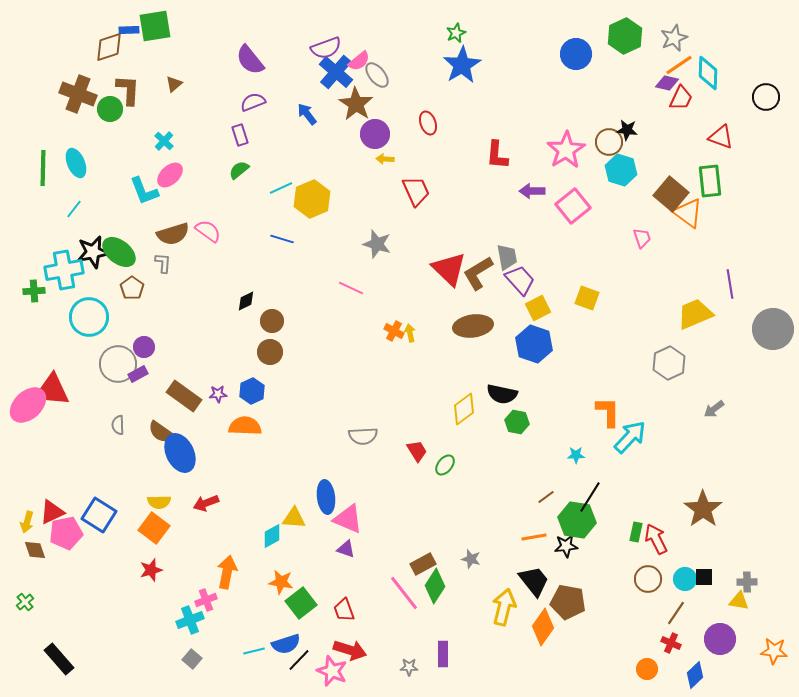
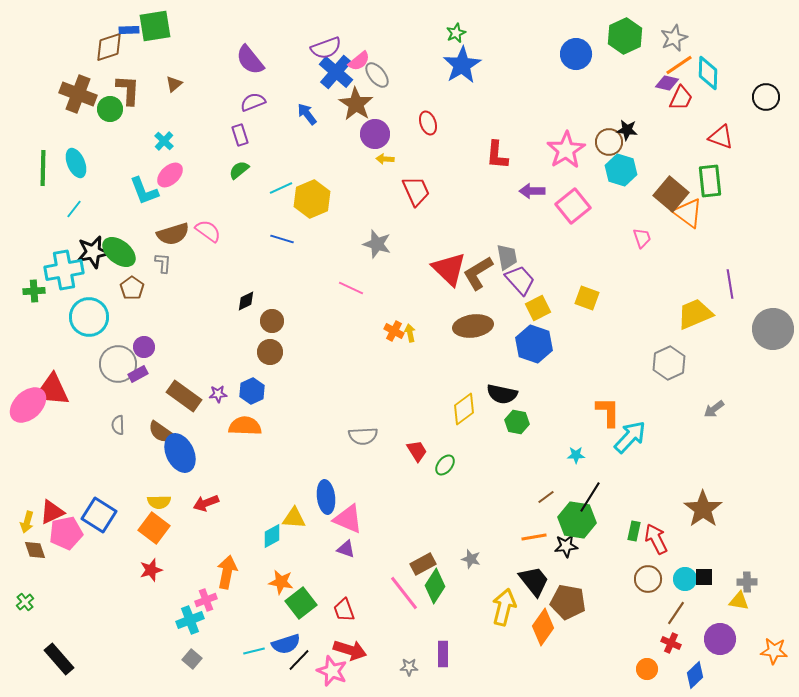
green rectangle at (636, 532): moved 2 px left, 1 px up
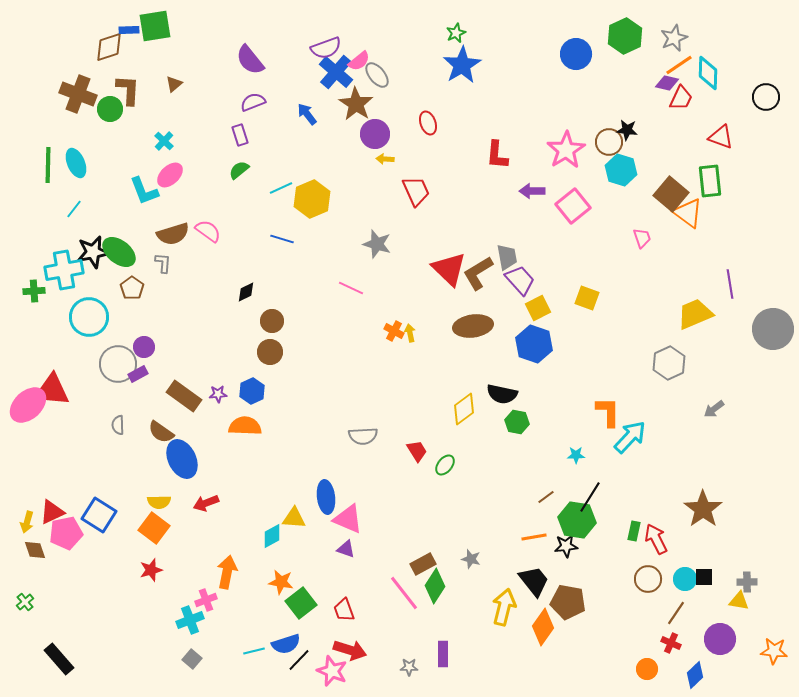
green line at (43, 168): moved 5 px right, 3 px up
black diamond at (246, 301): moved 9 px up
blue ellipse at (180, 453): moved 2 px right, 6 px down
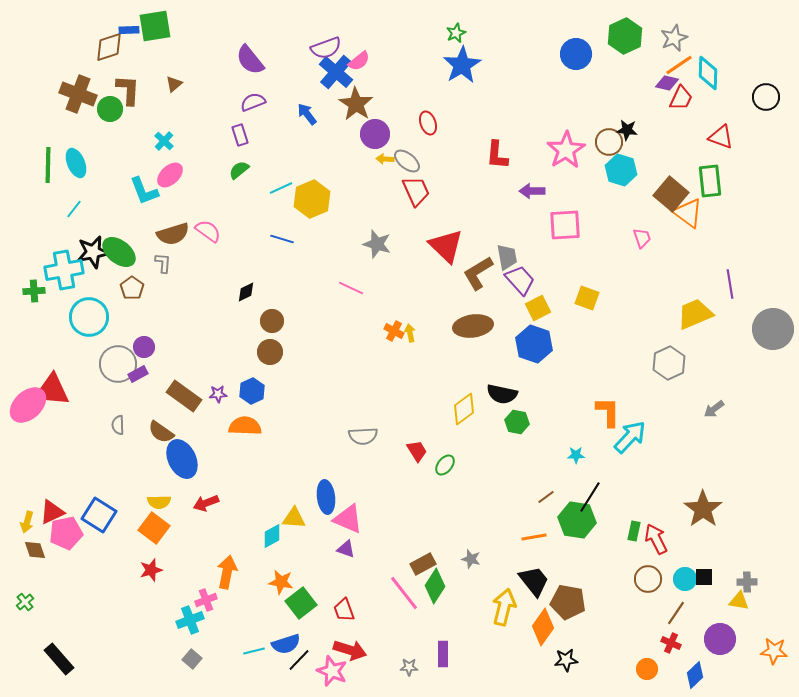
gray ellipse at (377, 75): moved 30 px right, 86 px down; rotated 12 degrees counterclockwise
pink square at (573, 206): moved 8 px left, 19 px down; rotated 36 degrees clockwise
red triangle at (449, 269): moved 3 px left, 23 px up
black star at (566, 546): moved 114 px down
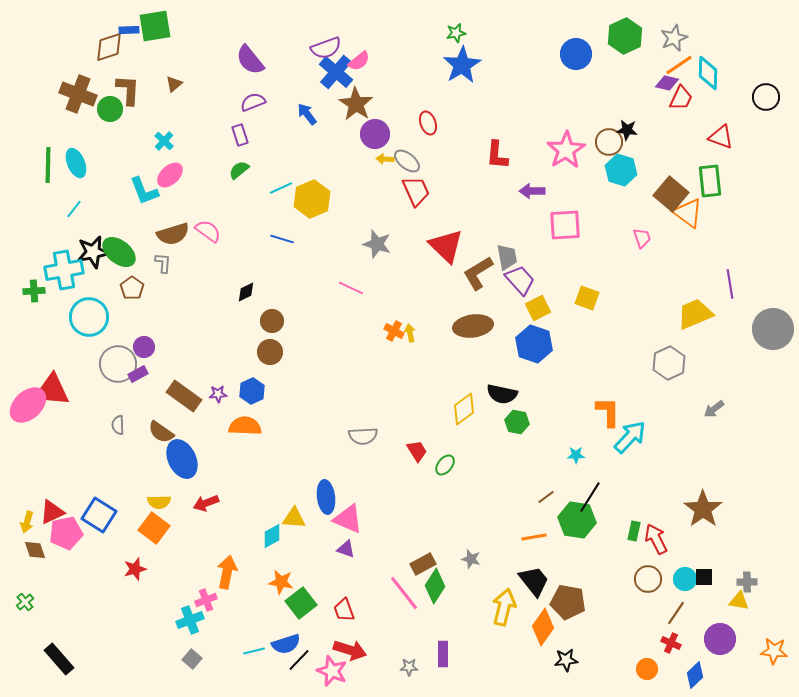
green star at (456, 33): rotated 12 degrees clockwise
red star at (151, 570): moved 16 px left, 1 px up
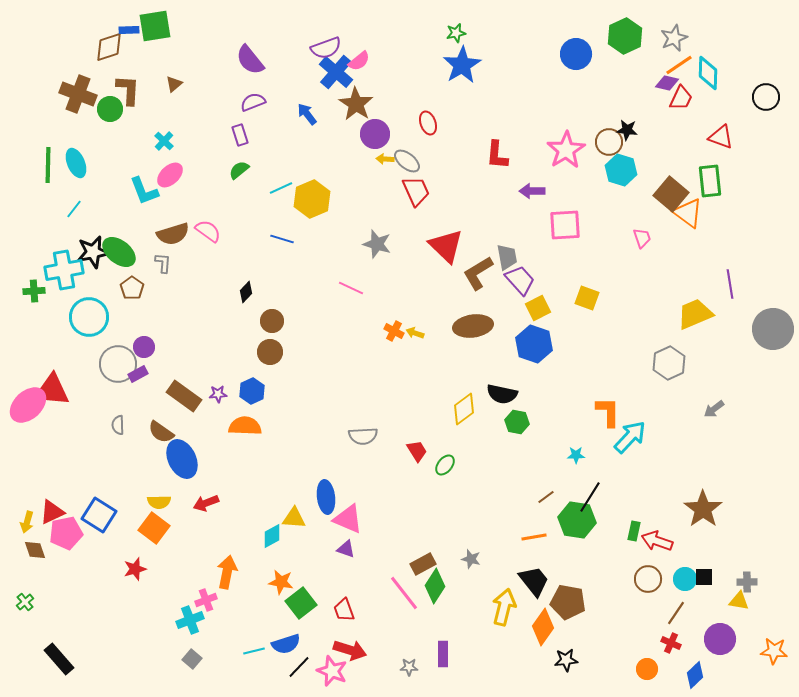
black diamond at (246, 292): rotated 20 degrees counterclockwise
yellow arrow at (410, 333): moved 5 px right; rotated 60 degrees counterclockwise
red arrow at (656, 539): moved 1 px right, 2 px down; rotated 44 degrees counterclockwise
black line at (299, 660): moved 7 px down
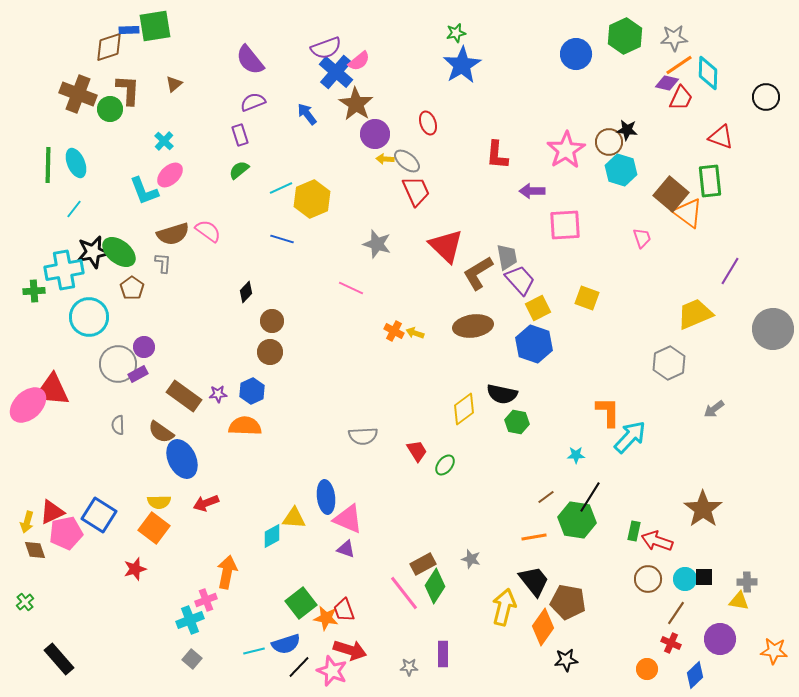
gray star at (674, 38): rotated 20 degrees clockwise
purple line at (730, 284): moved 13 px up; rotated 40 degrees clockwise
orange star at (281, 582): moved 45 px right, 36 px down
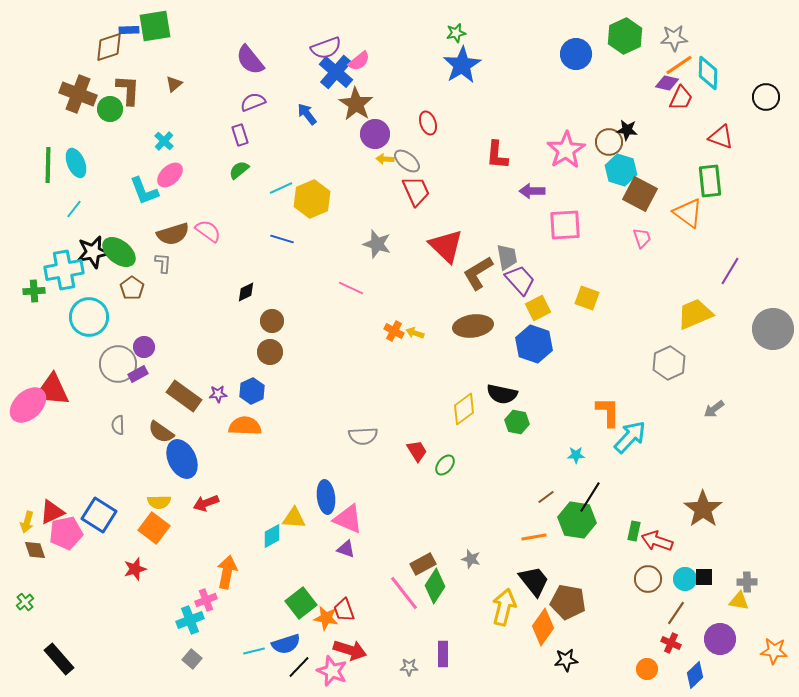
brown square at (671, 194): moved 31 px left; rotated 12 degrees counterclockwise
black diamond at (246, 292): rotated 20 degrees clockwise
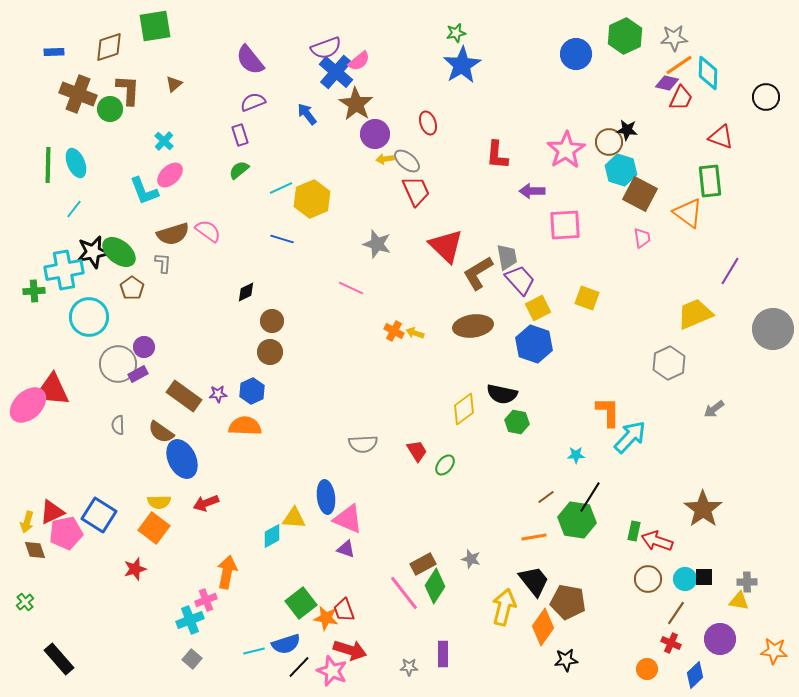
blue rectangle at (129, 30): moved 75 px left, 22 px down
yellow arrow at (385, 159): rotated 12 degrees counterclockwise
pink trapezoid at (642, 238): rotated 10 degrees clockwise
gray semicircle at (363, 436): moved 8 px down
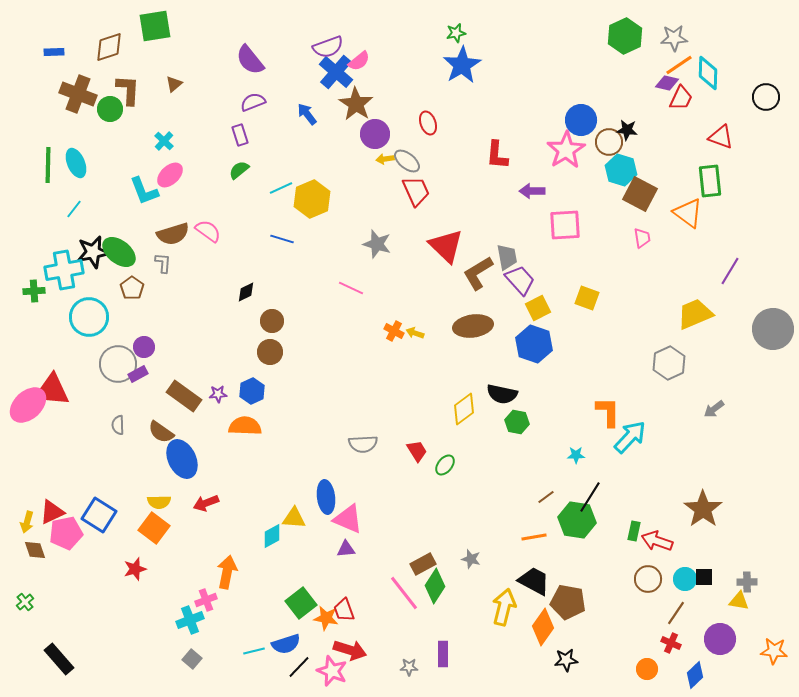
purple semicircle at (326, 48): moved 2 px right, 1 px up
blue circle at (576, 54): moved 5 px right, 66 px down
purple triangle at (346, 549): rotated 24 degrees counterclockwise
black trapezoid at (534, 581): rotated 24 degrees counterclockwise
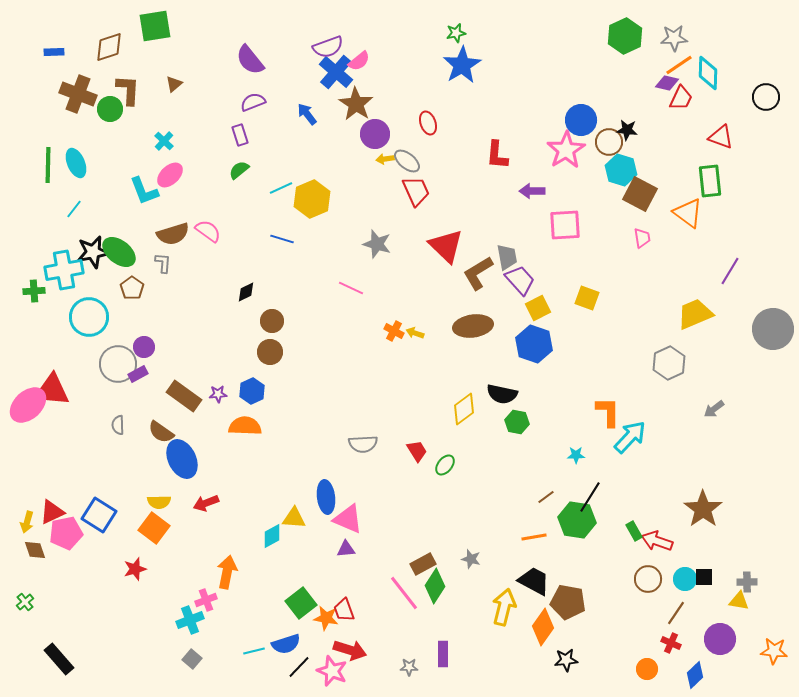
green rectangle at (634, 531): rotated 42 degrees counterclockwise
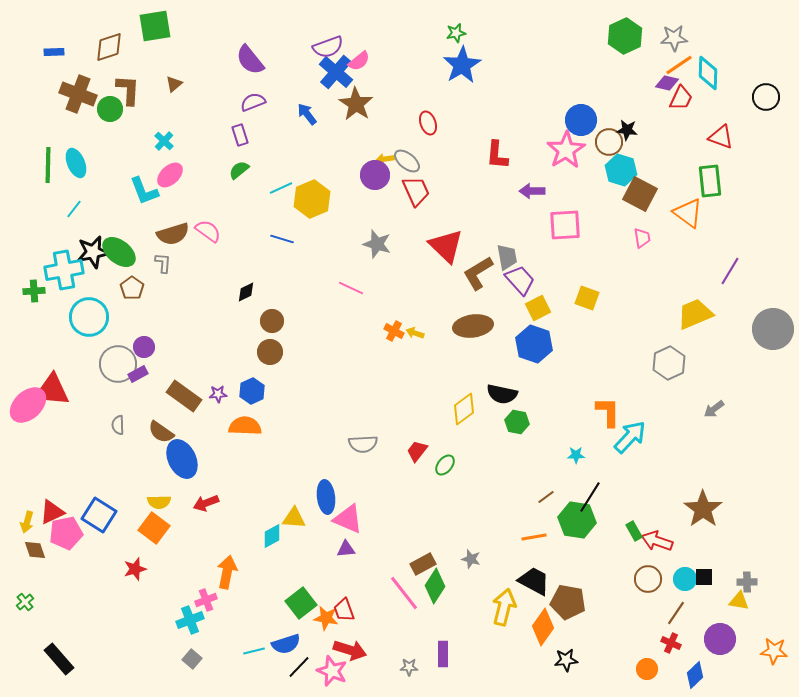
purple circle at (375, 134): moved 41 px down
red trapezoid at (417, 451): rotated 110 degrees counterclockwise
